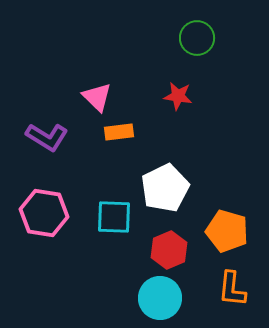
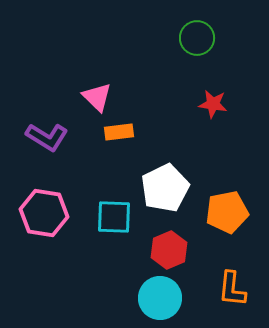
red star: moved 35 px right, 8 px down
orange pentagon: moved 19 px up; rotated 27 degrees counterclockwise
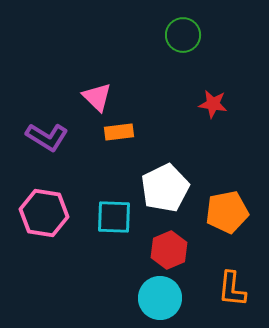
green circle: moved 14 px left, 3 px up
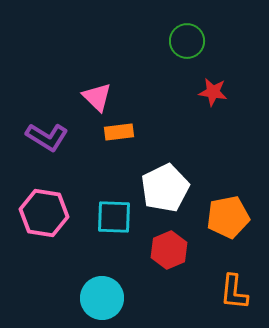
green circle: moved 4 px right, 6 px down
red star: moved 12 px up
orange pentagon: moved 1 px right, 5 px down
orange L-shape: moved 2 px right, 3 px down
cyan circle: moved 58 px left
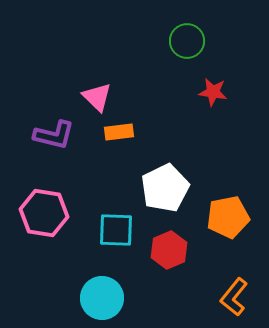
purple L-shape: moved 7 px right, 2 px up; rotated 18 degrees counterclockwise
cyan square: moved 2 px right, 13 px down
orange L-shape: moved 5 px down; rotated 33 degrees clockwise
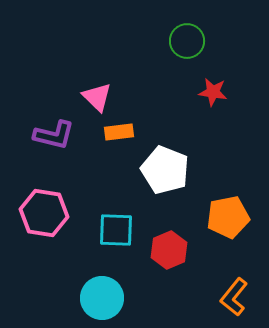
white pentagon: moved 18 px up; rotated 24 degrees counterclockwise
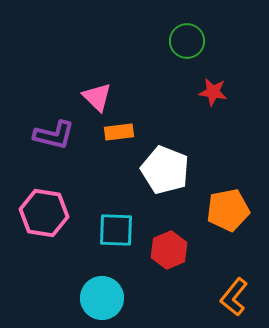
orange pentagon: moved 7 px up
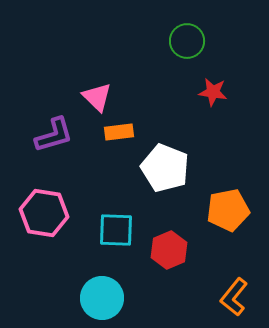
purple L-shape: rotated 30 degrees counterclockwise
white pentagon: moved 2 px up
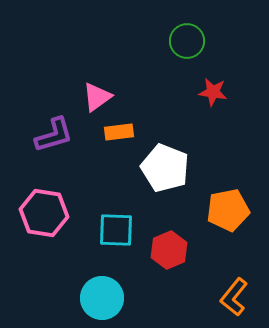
pink triangle: rotated 40 degrees clockwise
